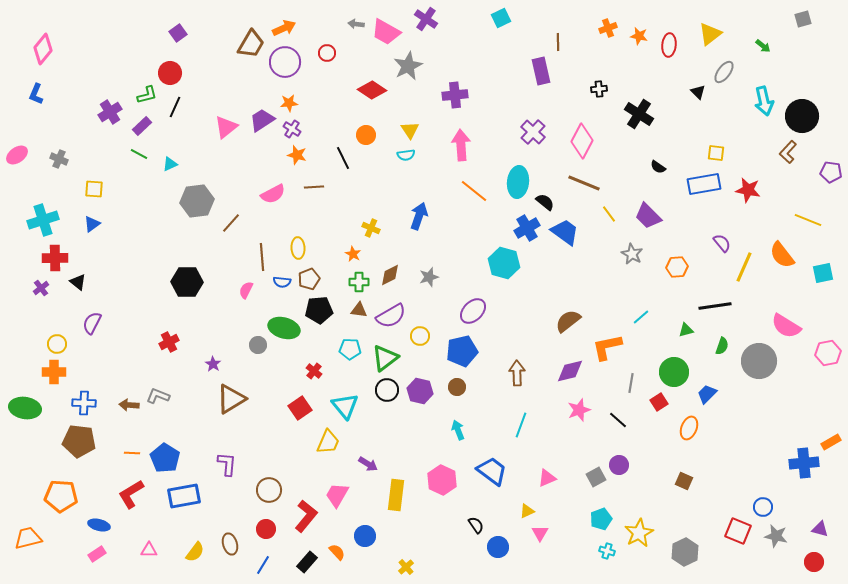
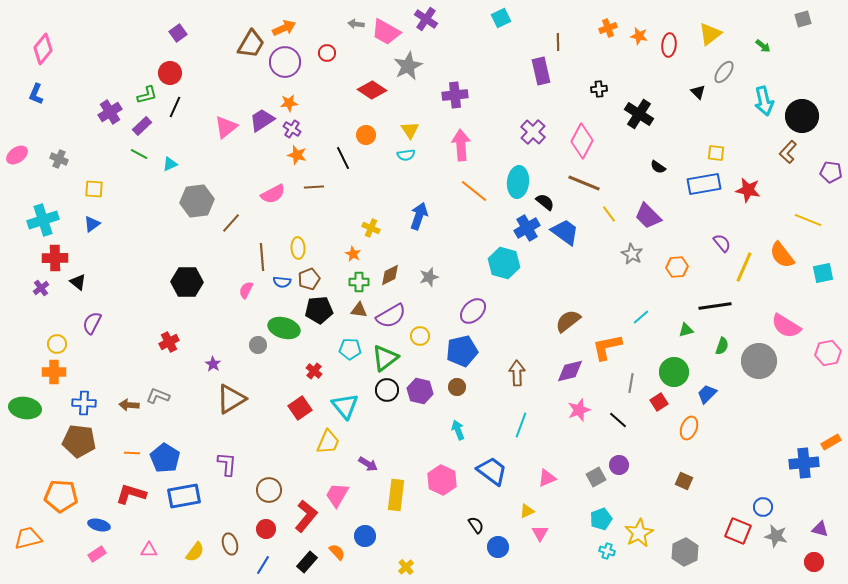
red L-shape at (131, 494): rotated 48 degrees clockwise
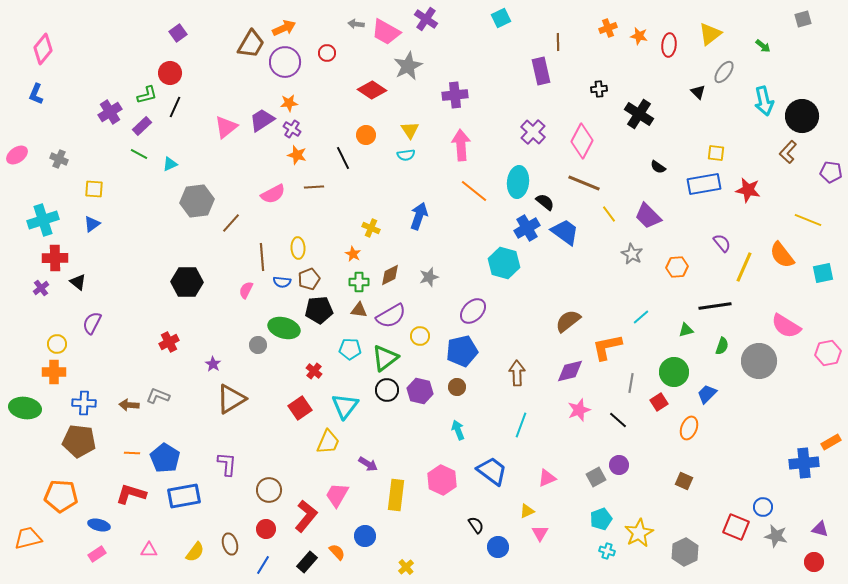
cyan triangle at (345, 406): rotated 16 degrees clockwise
red square at (738, 531): moved 2 px left, 4 px up
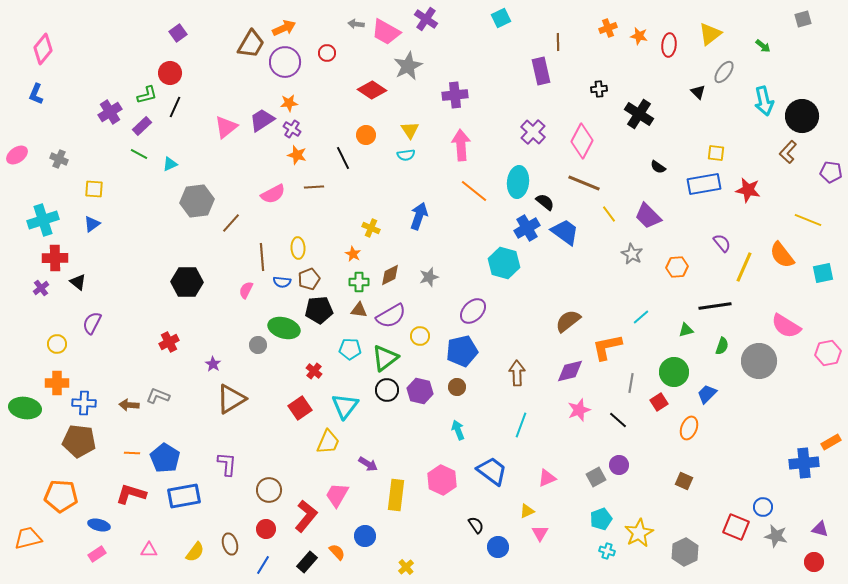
orange cross at (54, 372): moved 3 px right, 11 px down
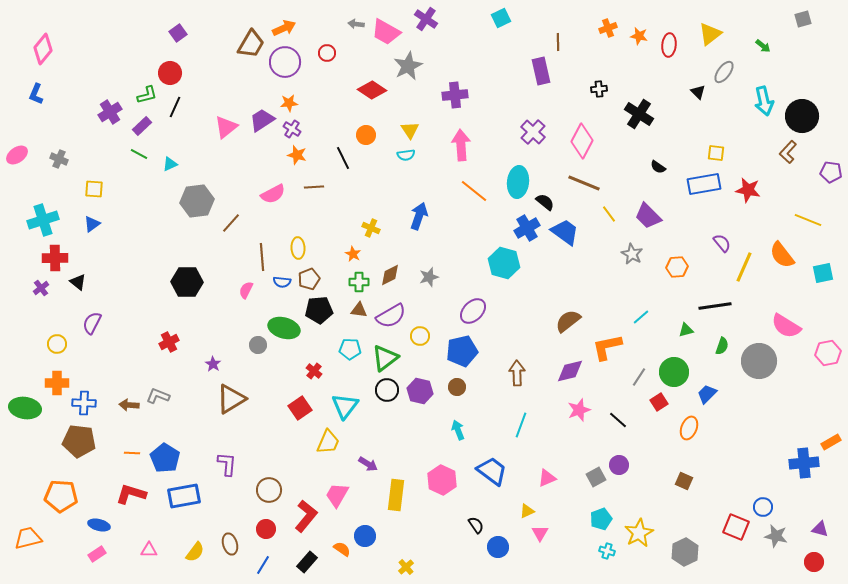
gray line at (631, 383): moved 8 px right, 6 px up; rotated 24 degrees clockwise
orange semicircle at (337, 552): moved 5 px right, 3 px up; rotated 12 degrees counterclockwise
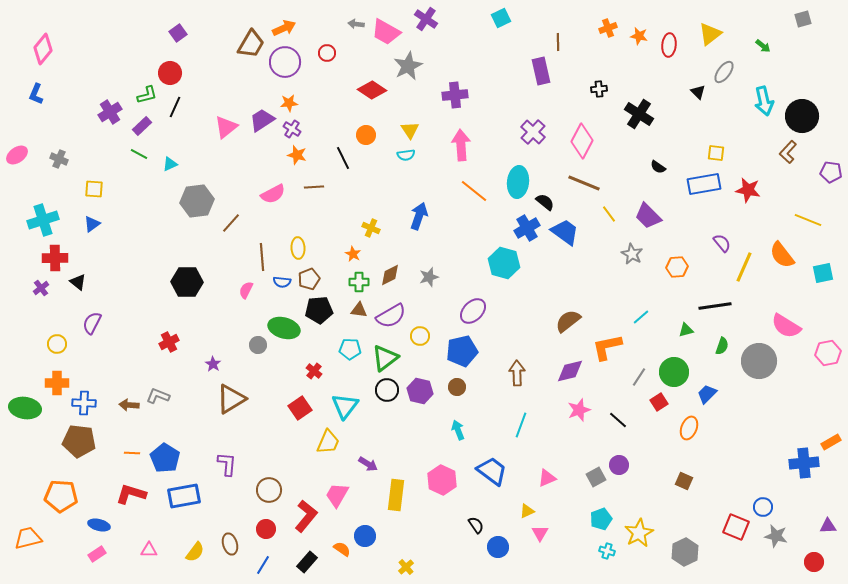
purple triangle at (820, 529): moved 8 px right, 3 px up; rotated 18 degrees counterclockwise
